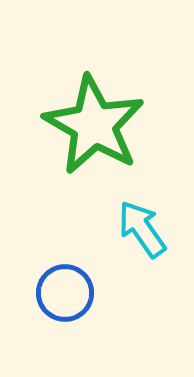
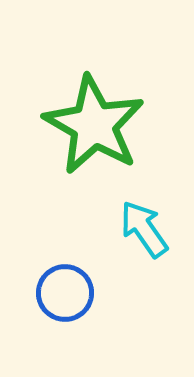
cyan arrow: moved 2 px right
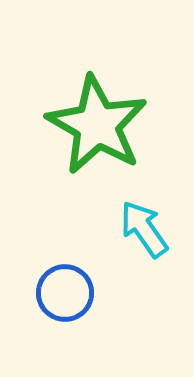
green star: moved 3 px right
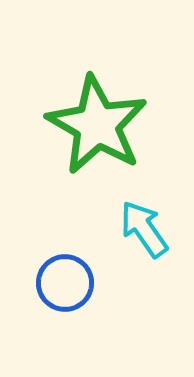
blue circle: moved 10 px up
